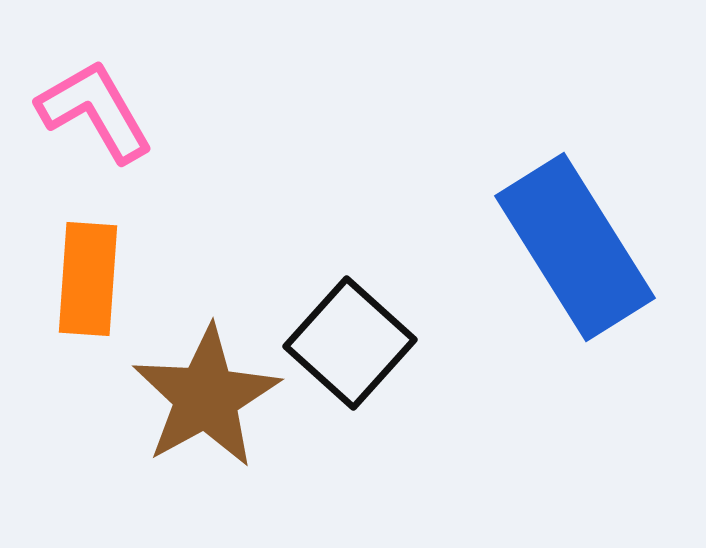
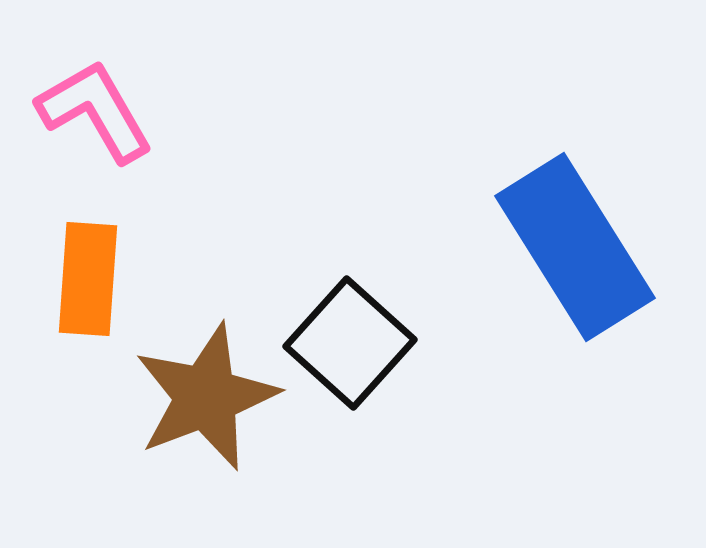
brown star: rotated 8 degrees clockwise
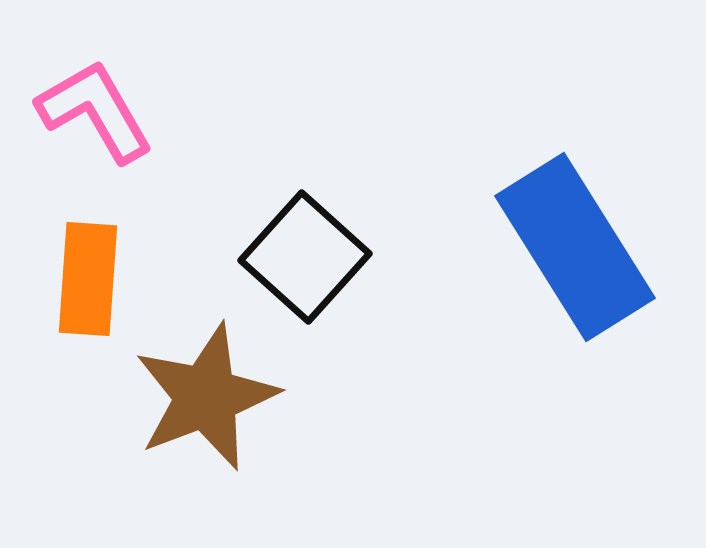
black square: moved 45 px left, 86 px up
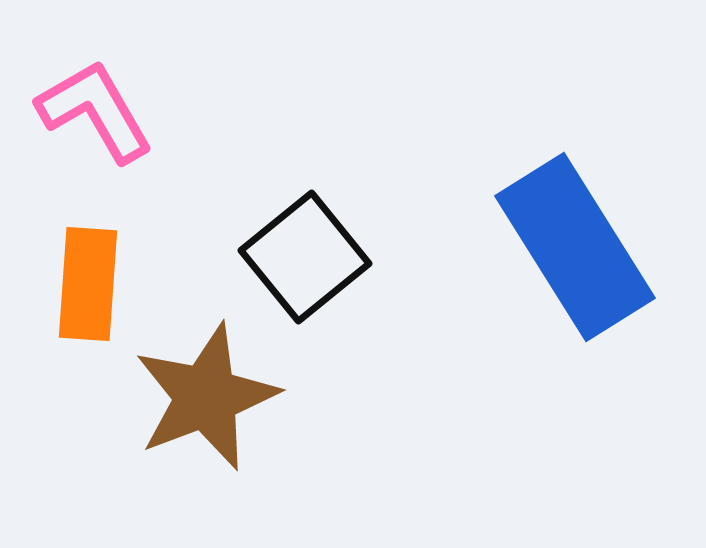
black square: rotated 9 degrees clockwise
orange rectangle: moved 5 px down
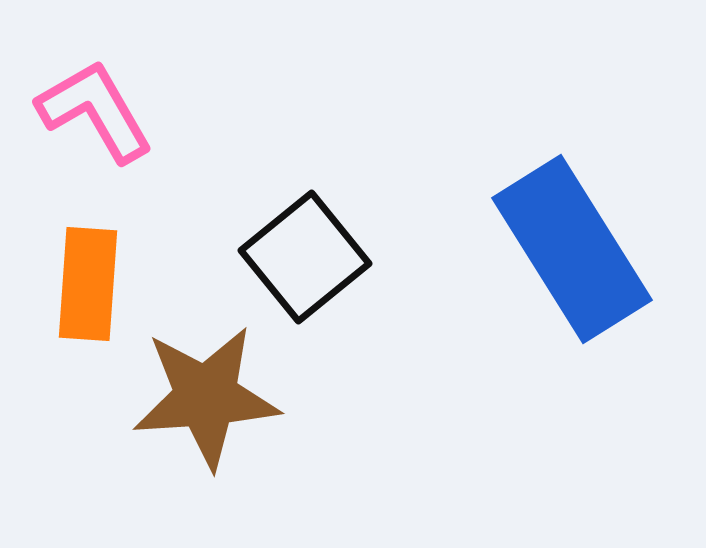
blue rectangle: moved 3 px left, 2 px down
brown star: rotated 17 degrees clockwise
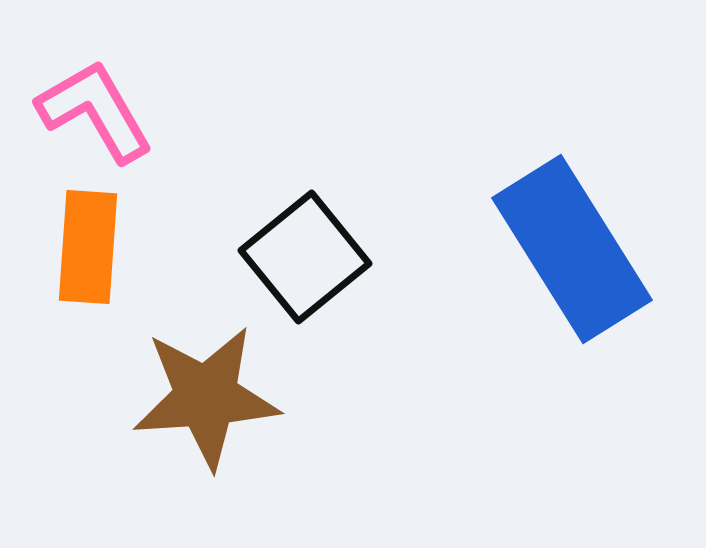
orange rectangle: moved 37 px up
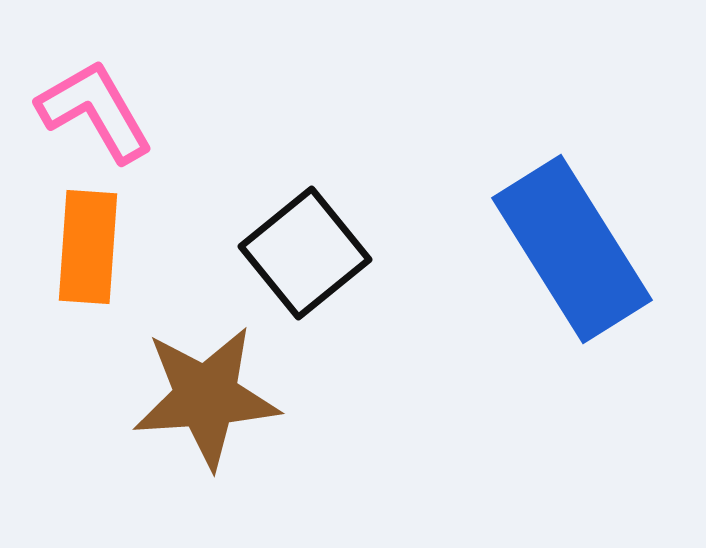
black square: moved 4 px up
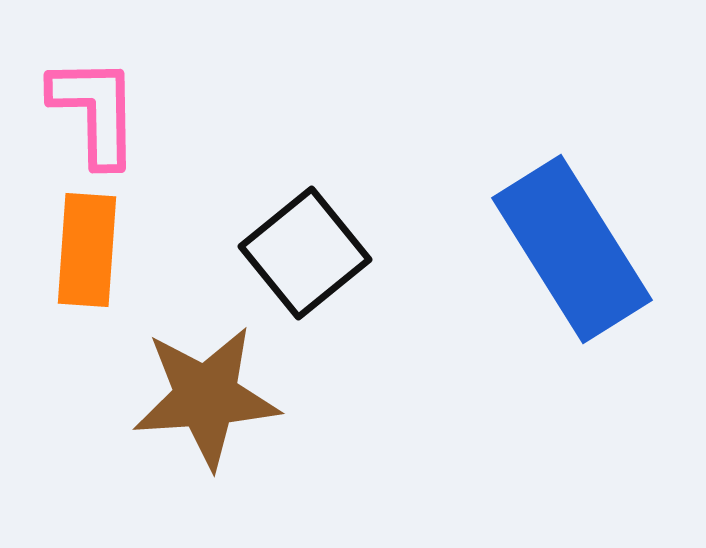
pink L-shape: rotated 29 degrees clockwise
orange rectangle: moved 1 px left, 3 px down
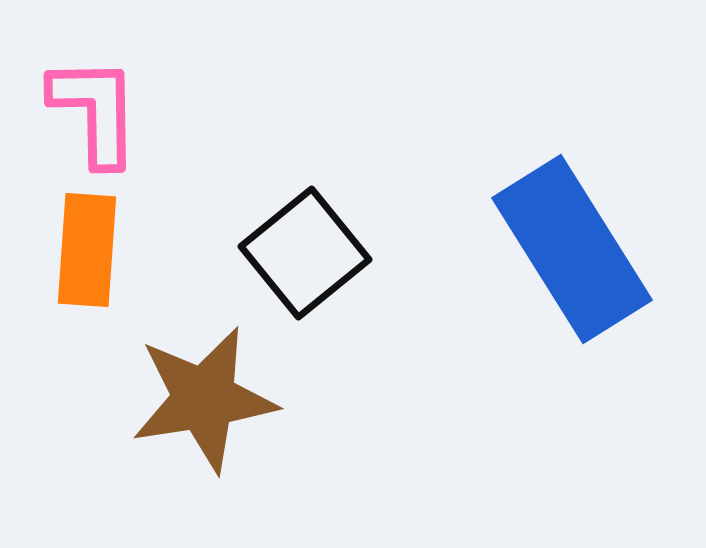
brown star: moved 2 px left, 2 px down; rotated 5 degrees counterclockwise
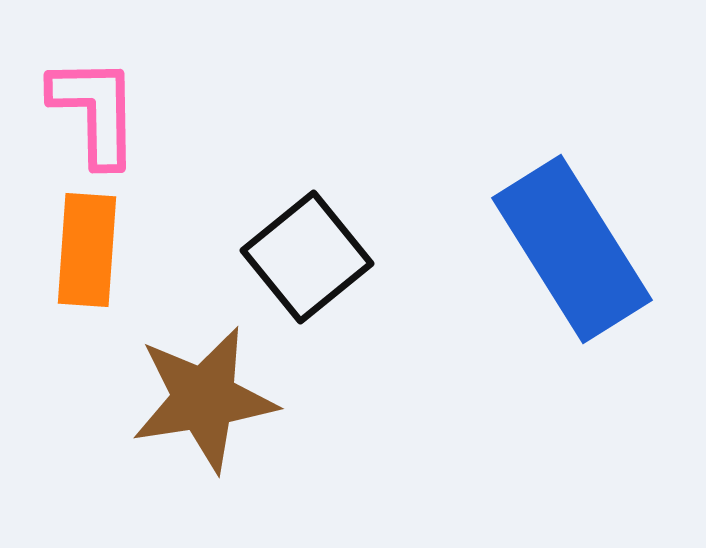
black square: moved 2 px right, 4 px down
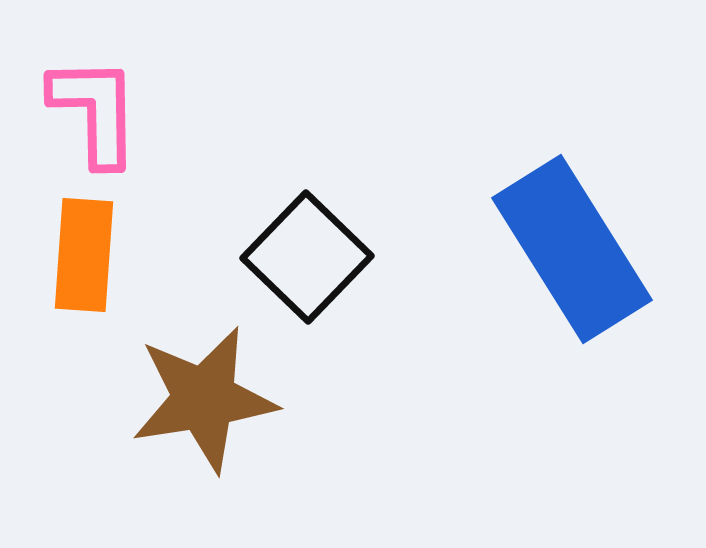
orange rectangle: moved 3 px left, 5 px down
black square: rotated 7 degrees counterclockwise
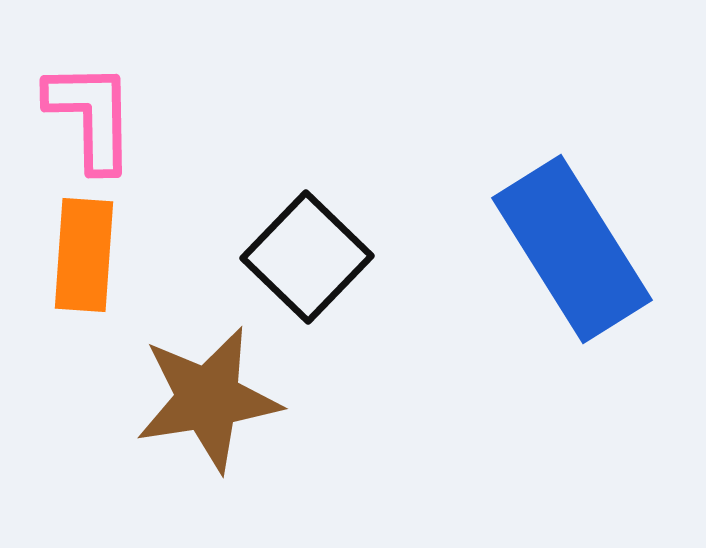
pink L-shape: moved 4 px left, 5 px down
brown star: moved 4 px right
